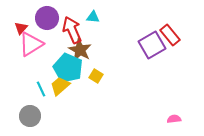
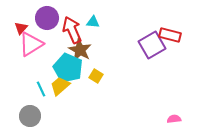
cyan triangle: moved 5 px down
red rectangle: rotated 35 degrees counterclockwise
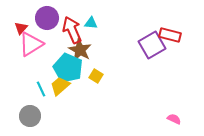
cyan triangle: moved 2 px left, 1 px down
pink semicircle: rotated 32 degrees clockwise
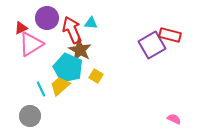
red triangle: rotated 24 degrees clockwise
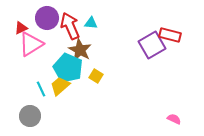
red arrow: moved 2 px left, 4 px up
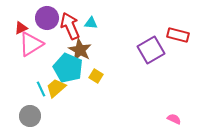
red rectangle: moved 8 px right
purple square: moved 1 px left, 5 px down
yellow trapezoid: moved 4 px left, 2 px down
